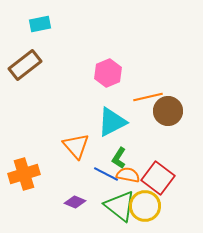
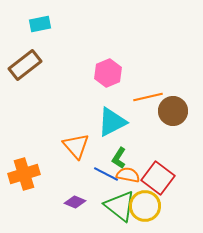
brown circle: moved 5 px right
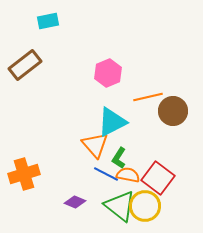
cyan rectangle: moved 8 px right, 3 px up
orange triangle: moved 19 px right, 1 px up
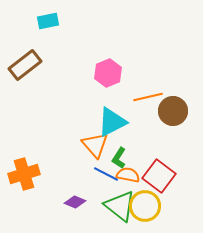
red square: moved 1 px right, 2 px up
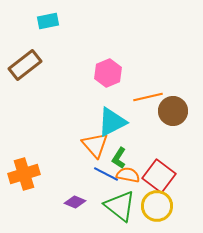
yellow circle: moved 12 px right
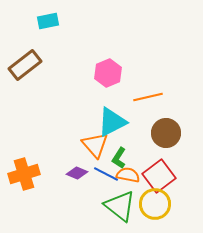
brown circle: moved 7 px left, 22 px down
red square: rotated 16 degrees clockwise
purple diamond: moved 2 px right, 29 px up
yellow circle: moved 2 px left, 2 px up
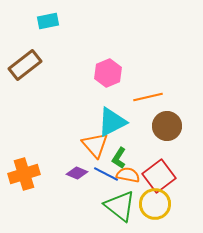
brown circle: moved 1 px right, 7 px up
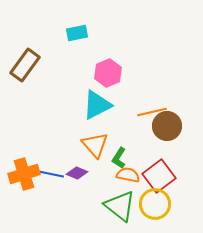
cyan rectangle: moved 29 px right, 12 px down
brown rectangle: rotated 16 degrees counterclockwise
orange line: moved 4 px right, 15 px down
cyan triangle: moved 15 px left, 17 px up
blue line: moved 55 px left; rotated 15 degrees counterclockwise
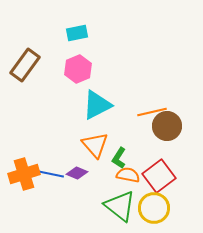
pink hexagon: moved 30 px left, 4 px up
yellow circle: moved 1 px left, 4 px down
